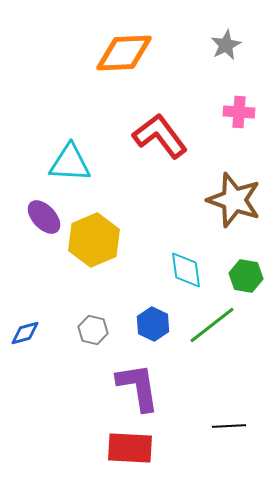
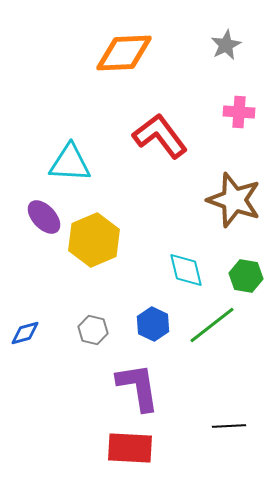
cyan diamond: rotated 6 degrees counterclockwise
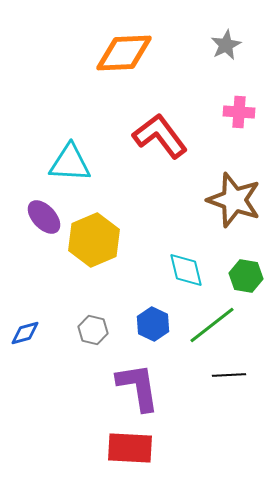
black line: moved 51 px up
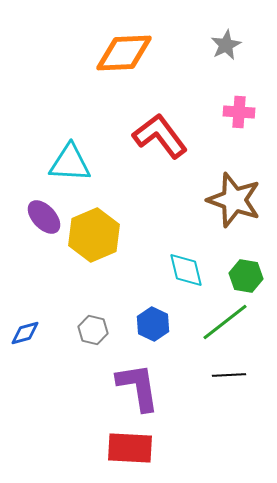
yellow hexagon: moved 5 px up
green line: moved 13 px right, 3 px up
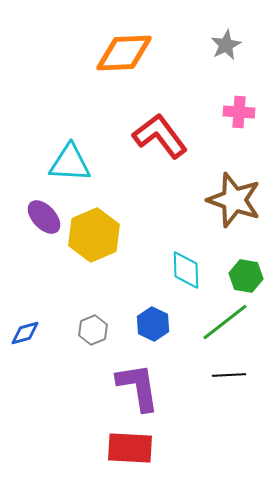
cyan diamond: rotated 12 degrees clockwise
gray hexagon: rotated 24 degrees clockwise
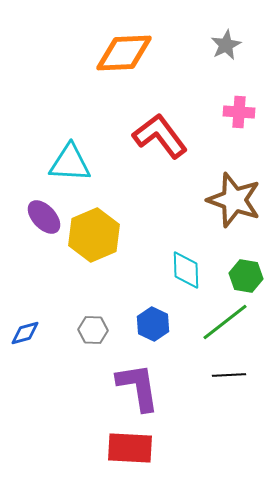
gray hexagon: rotated 24 degrees clockwise
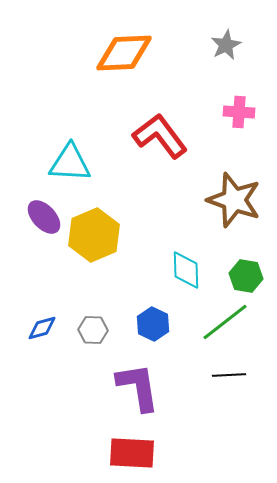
blue diamond: moved 17 px right, 5 px up
red rectangle: moved 2 px right, 5 px down
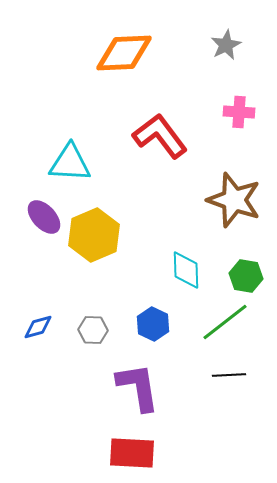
blue diamond: moved 4 px left, 1 px up
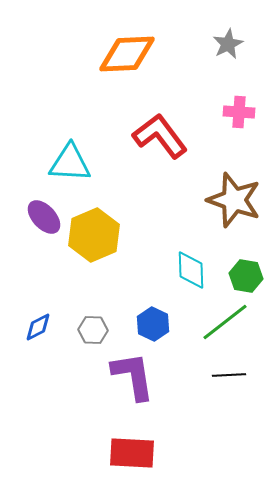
gray star: moved 2 px right, 1 px up
orange diamond: moved 3 px right, 1 px down
cyan diamond: moved 5 px right
blue diamond: rotated 12 degrees counterclockwise
purple L-shape: moved 5 px left, 11 px up
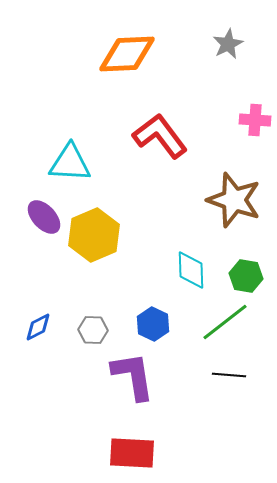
pink cross: moved 16 px right, 8 px down
black line: rotated 8 degrees clockwise
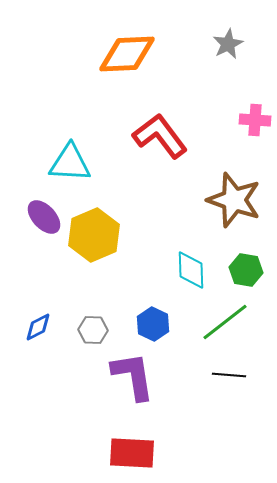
green hexagon: moved 6 px up
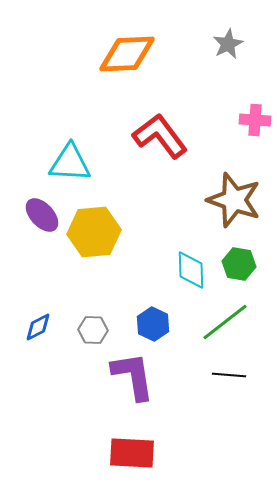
purple ellipse: moved 2 px left, 2 px up
yellow hexagon: moved 3 px up; rotated 18 degrees clockwise
green hexagon: moved 7 px left, 6 px up
